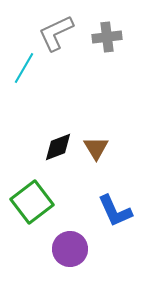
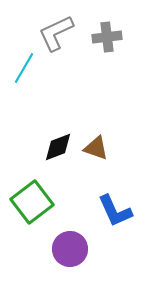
brown triangle: rotated 40 degrees counterclockwise
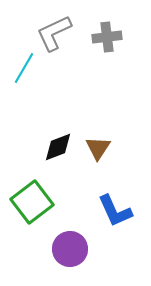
gray L-shape: moved 2 px left
brown triangle: moved 2 px right; rotated 44 degrees clockwise
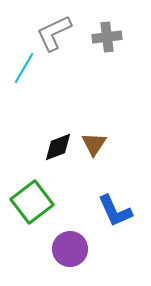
brown triangle: moved 4 px left, 4 px up
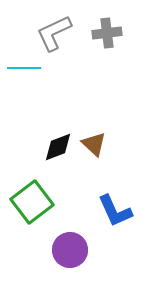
gray cross: moved 4 px up
cyan line: rotated 60 degrees clockwise
brown triangle: rotated 20 degrees counterclockwise
purple circle: moved 1 px down
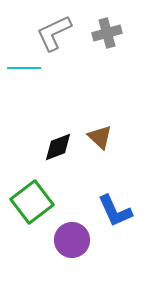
gray cross: rotated 8 degrees counterclockwise
brown triangle: moved 6 px right, 7 px up
purple circle: moved 2 px right, 10 px up
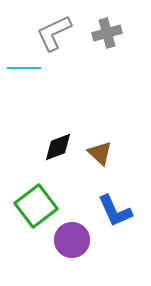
brown triangle: moved 16 px down
green square: moved 4 px right, 4 px down
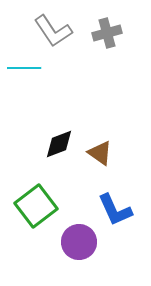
gray L-shape: moved 1 px left, 2 px up; rotated 99 degrees counterclockwise
black diamond: moved 1 px right, 3 px up
brown triangle: rotated 8 degrees counterclockwise
blue L-shape: moved 1 px up
purple circle: moved 7 px right, 2 px down
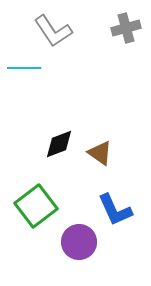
gray cross: moved 19 px right, 5 px up
